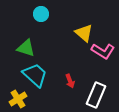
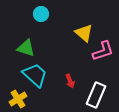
pink L-shape: rotated 50 degrees counterclockwise
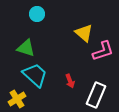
cyan circle: moved 4 px left
yellow cross: moved 1 px left
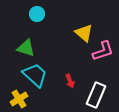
yellow cross: moved 2 px right
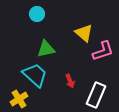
green triangle: moved 20 px right, 1 px down; rotated 30 degrees counterclockwise
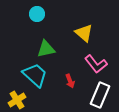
pink L-shape: moved 7 px left, 13 px down; rotated 70 degrees clockwise
white rectangle: moved 4 px right
yellow cross: moved 2 px left, 1 px down
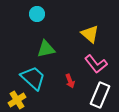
yellow triangle: moved 6 px right, 1 px down
cyan trapezoid: moved 2 px left, 3 px down
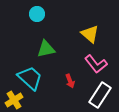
cyan trapezoid: moved 3 px left
white rectangle: rotated 10 degrees clockwise
yellow cross: moved 3 px left
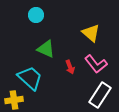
cyan circle: moved 1 px left, 1 px down
yellow triangle: moved 1 px right, 1 px up
green triangle: rotated 36 degrees clockwise
red arrow: moved 14 px up
yellow cross: rotated 24 degrees clockwise
